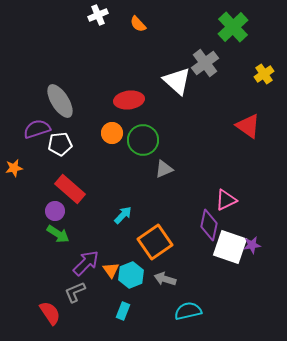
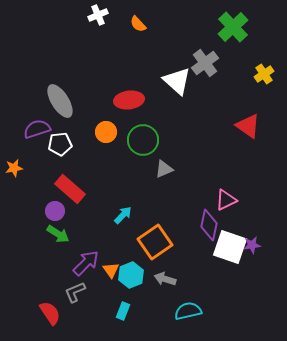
orange circle: moved 6 px left, 1 px up
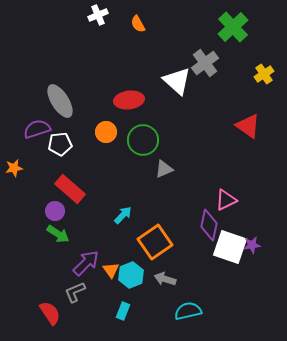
orange semicircle: rotated 12 degrees clockwise
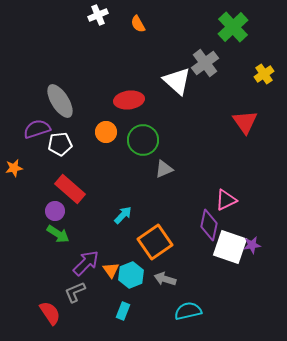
red triangle: moved 3 px left, 4 px up; rotated 20 degrees clockwise
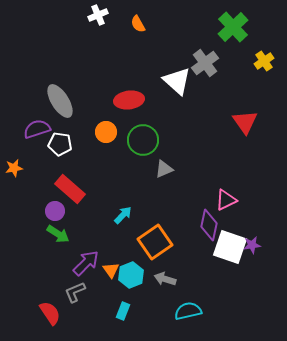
yellow cross: moved 13 px up
white pentagon: rotated 15 degrees clockwise
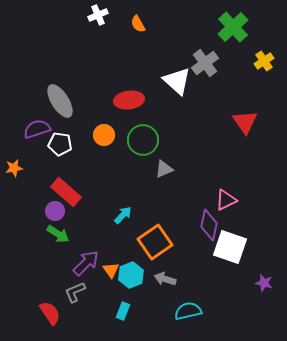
orange circle: moved 2 px left, 3 px down
red rectangle: moved 4 px left, 3 px down
purple star: moved 12 px right, 38 px down; rotated 24 degrees clockwise
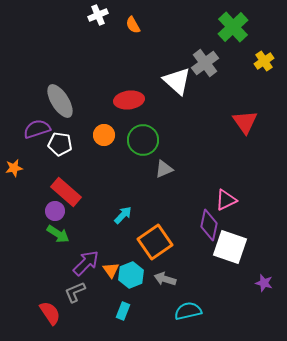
orange semicircle: moved 5 px left, 1 px down
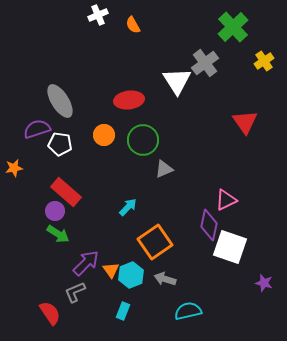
white triangle: rotated 16 degrees clockwise
cyan arrow: moved 5 px right, 8 px up
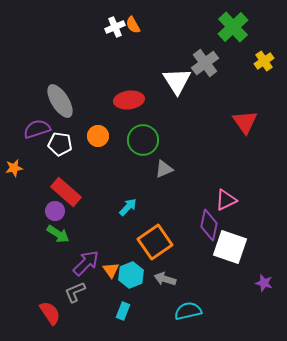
white cross: moved 17 px right, 12 px down
orange circle: moved 6 px left, 1 px down
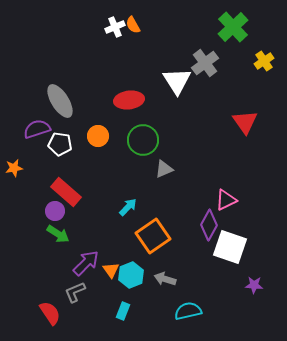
purple diamond: rotated 16 degrees clockwise
orange square: moved 2 px left, 6 px up
purple star: moved 10 px left, 2 px down; rotated 12 degrees counterclockwise
